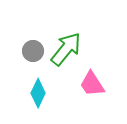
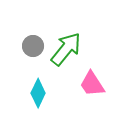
gray circle: moved 5 px up
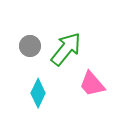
gray circle: moved 3 px left
pink trapezoid: rotated 8 degrees counterclockwise
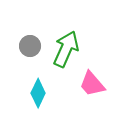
green arrow: rotated 15 degrees counterclockwise
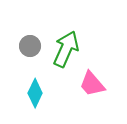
cyan diamond: moved 3 px left
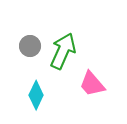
green arrow: moved 3 px left, 2 px down
cyan diamond: moved 1 px right, 2 px down
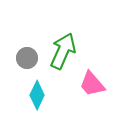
gray circle: moved 3 px left, 12 px down
cyan diamond: moved 1 px right
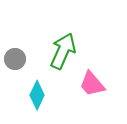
gray circle: moved 12 px left, 1 px down
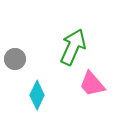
green arrow: moved 10 px right, 4 px up
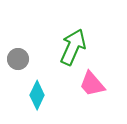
gray circle: moved 3 px right
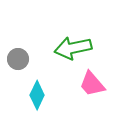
green arrow: moved 1 px down; rotated 126 degrees counterclockwise
